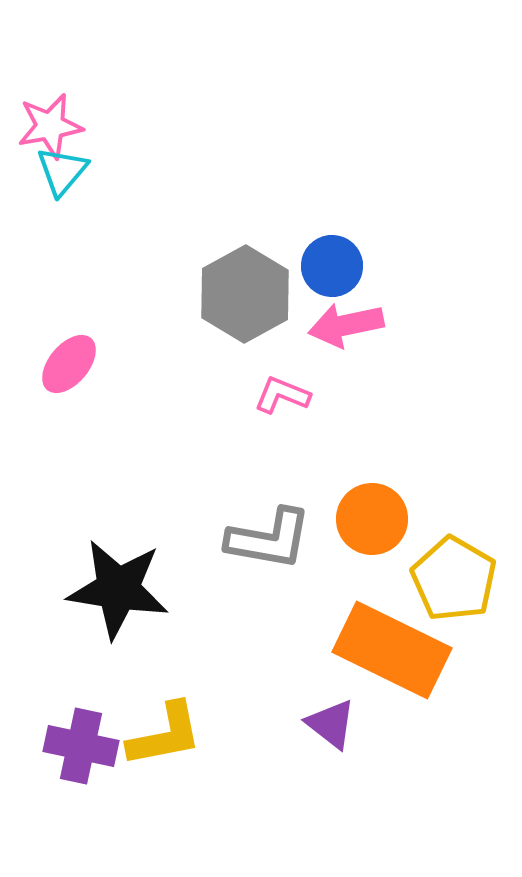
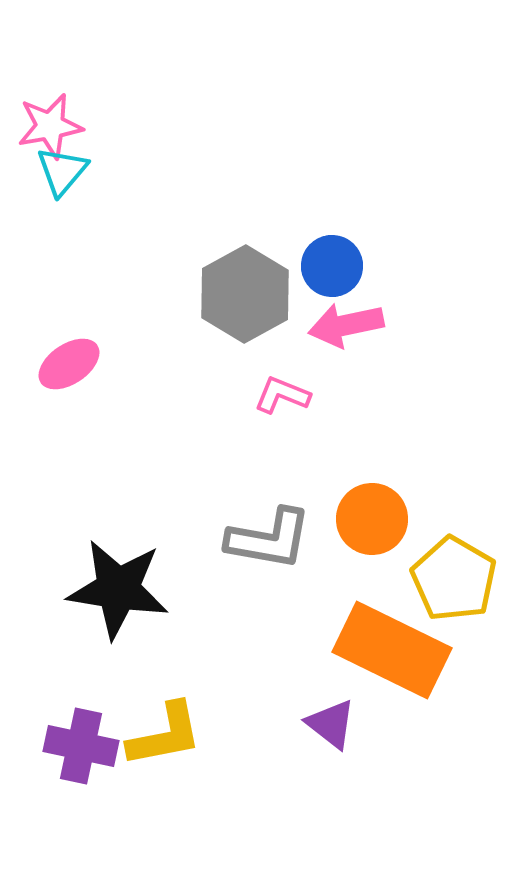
pink ellipse: rotated 16 degrees clockwise
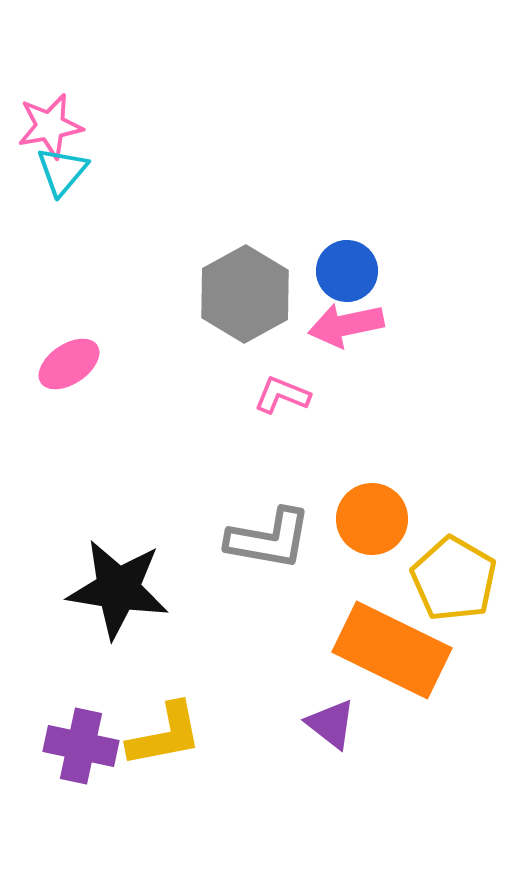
blue circle: moved 15 px right, 5 px down
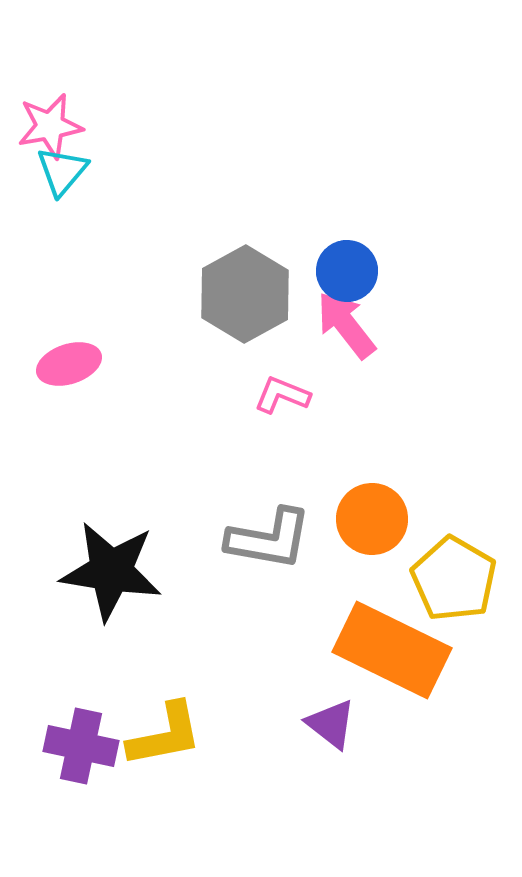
pink arrow: rotated 64 degrees clockwise
pink ellipse: rotated 16 degrees clockwise
black star: moved 7 px left, 18 px up
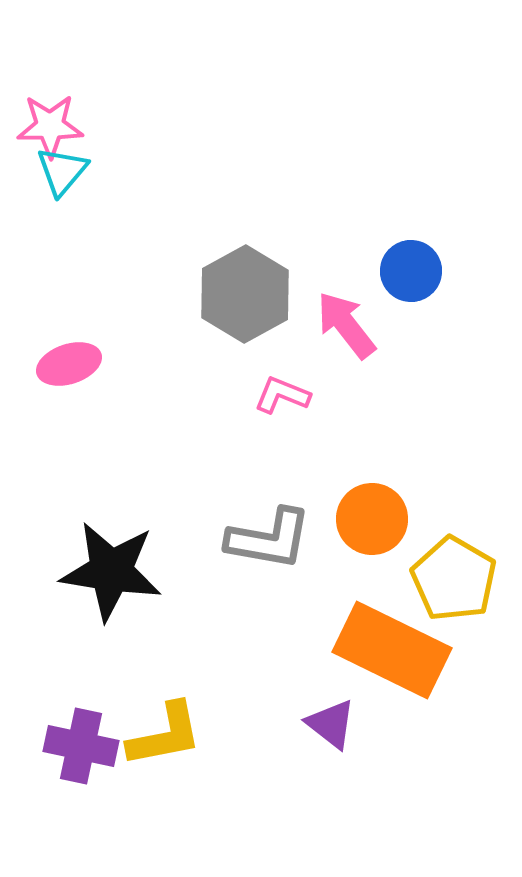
pink star: rotated 10 degrees clockwise
blue circle: moved 64 px right
